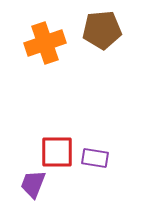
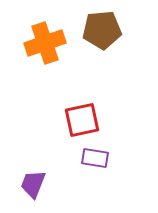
red square: moved 25 px right, 32 px up; rotated 12 degrees counterclockwise
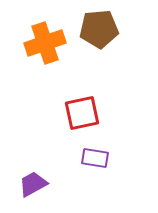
brown pentagon: moved 3 px left, 1 px up
red square: moved 7 px up
purple trapezoid: rotated 40 degrees clockwise
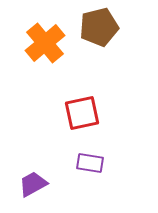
brown pentagon: moved 2 px up; rotated 9 degrees counterclockwise
orange cross: rotated 21 degrees counterclockwise
purple rectangle: moved 5 px left, 5 px down
